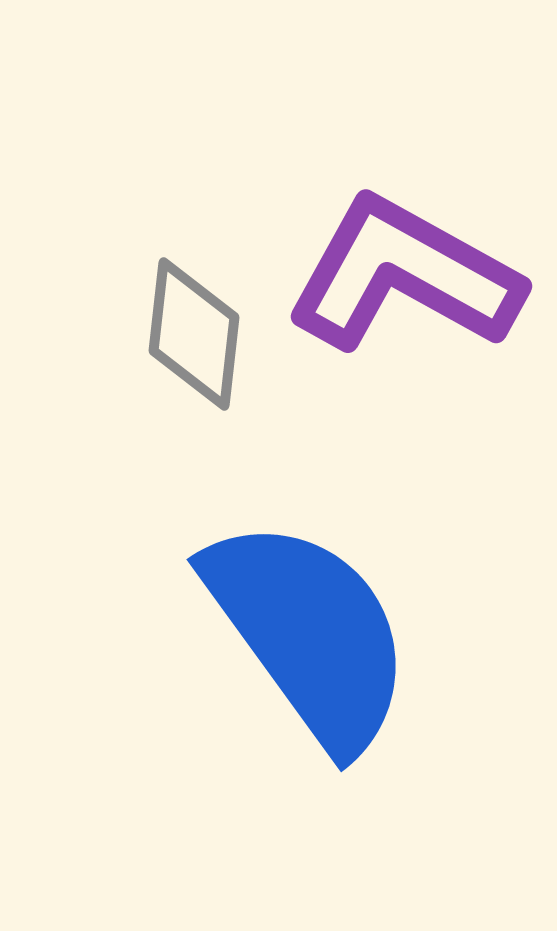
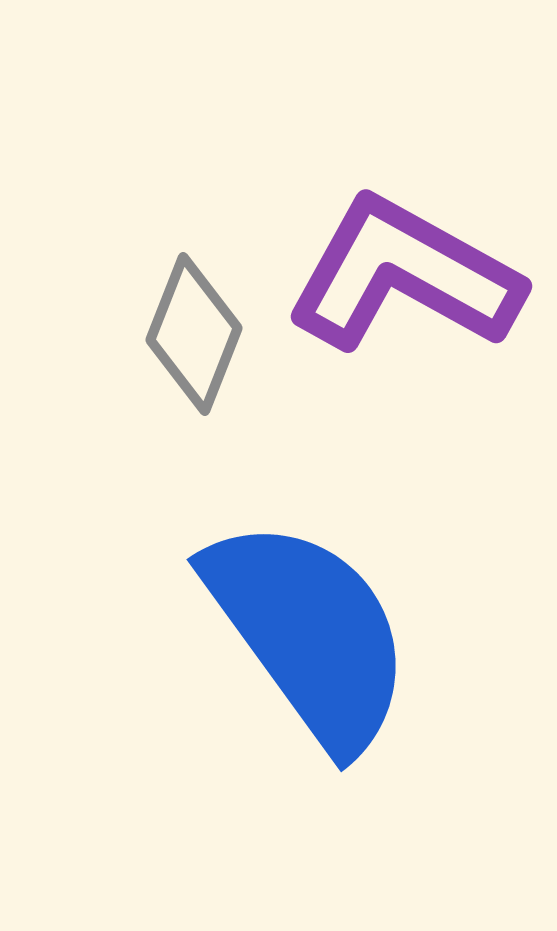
gray diamond: rotated 15 degrees clockwise
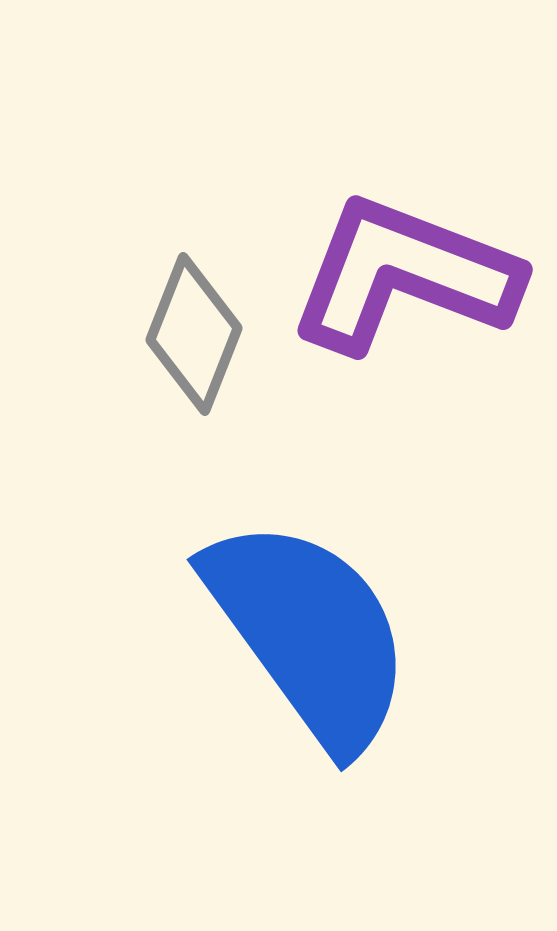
purple L-shape: rotated 8 degrees counterclockwise
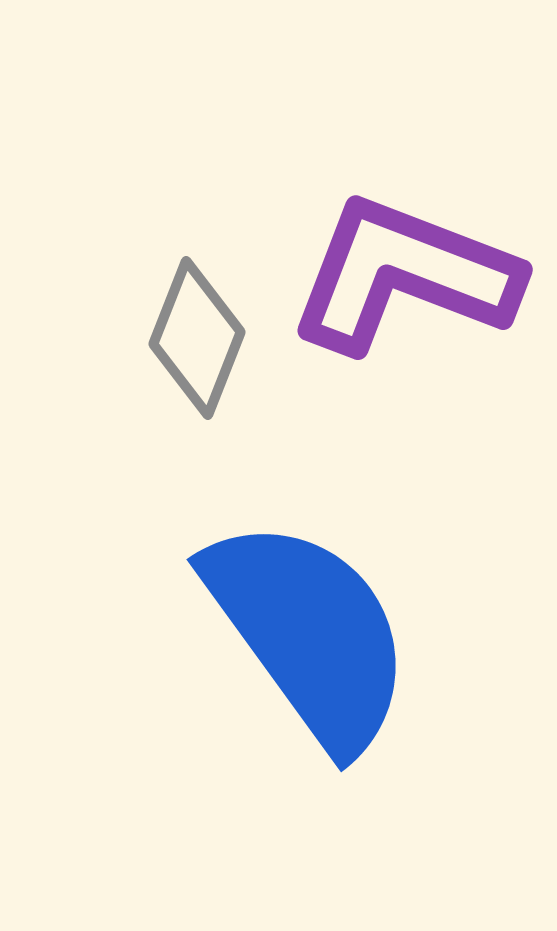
gray diamond: moved 3 px right, 4 px down
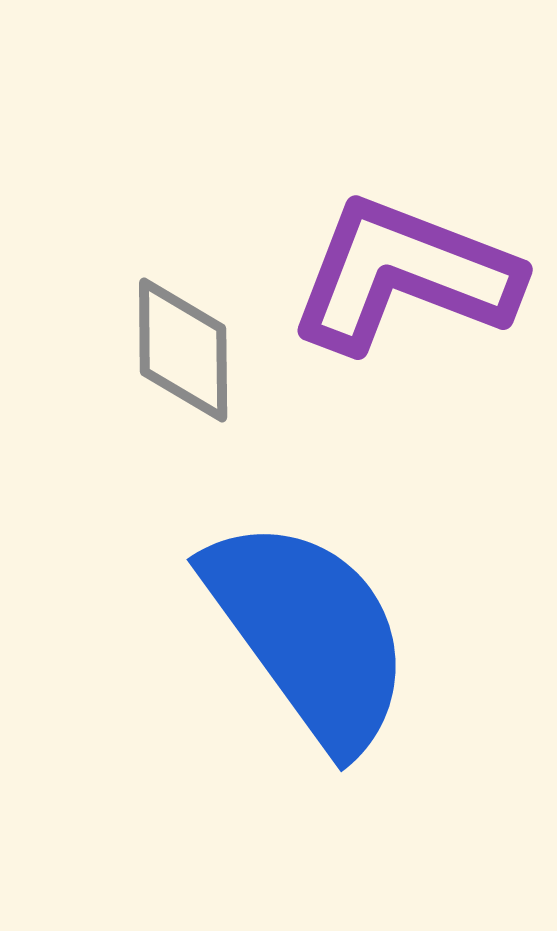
gray diamond: moved 14 px left, 12 px down; rotated 22 degrees counterclockwise
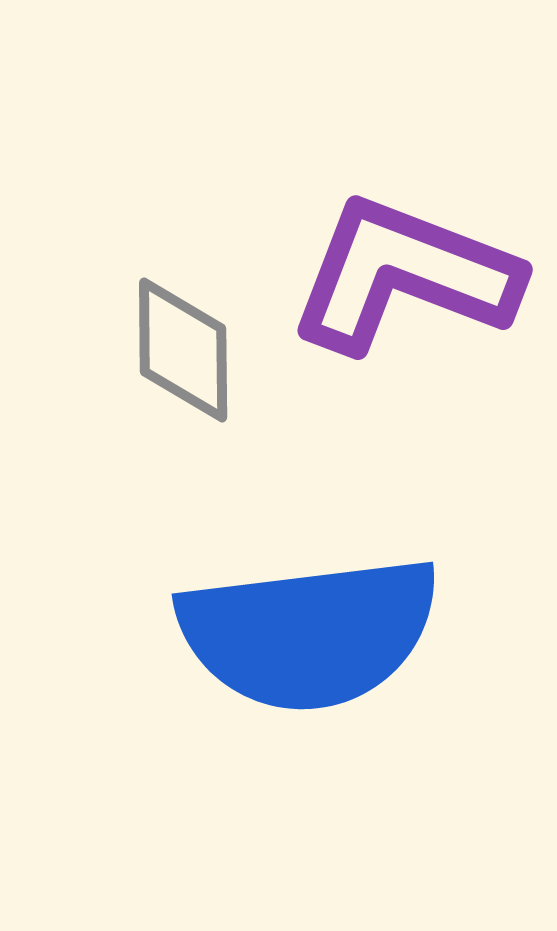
blue semicircle: rotated 119 degrees clockwise
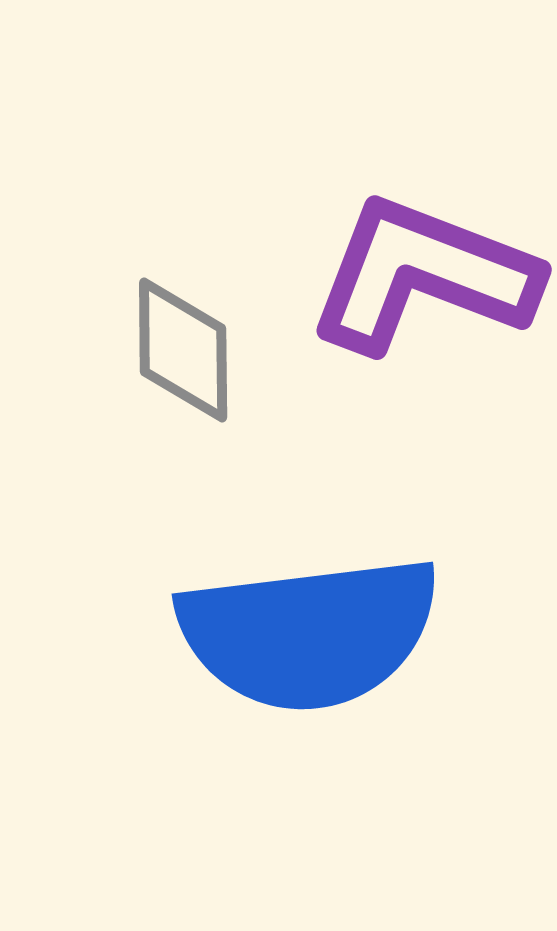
purple L-shape: moved 19 px right
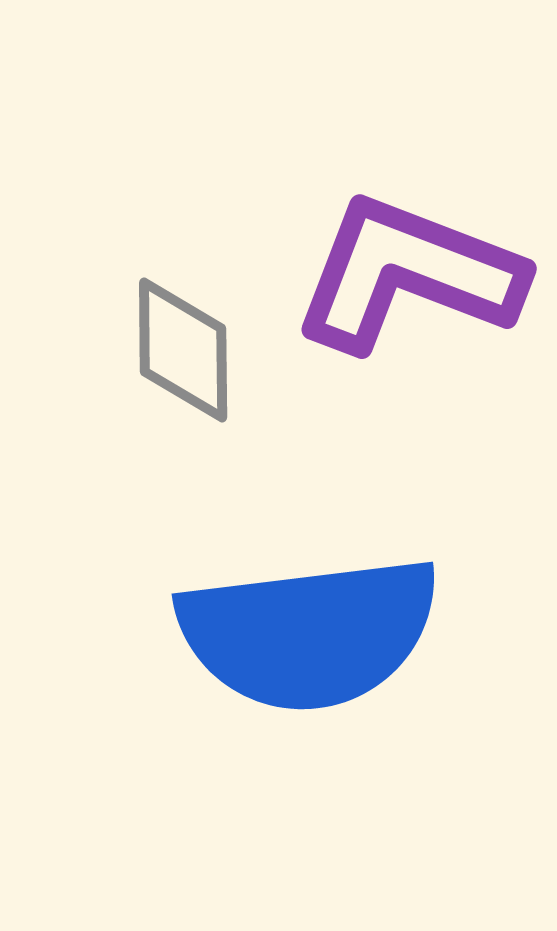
purple L-shape: moved 15 px left, 1 px up
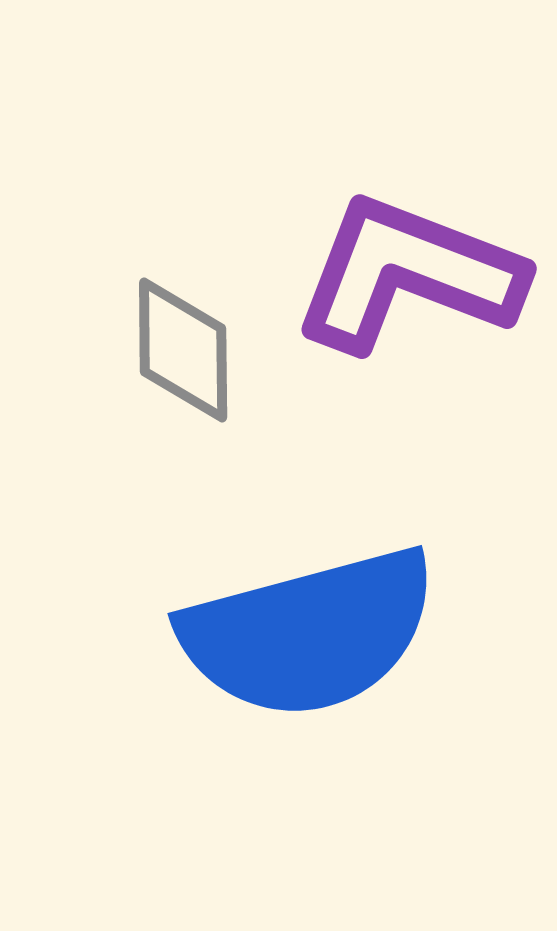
blue semicircle: rotated 8 degrees counterclockwise
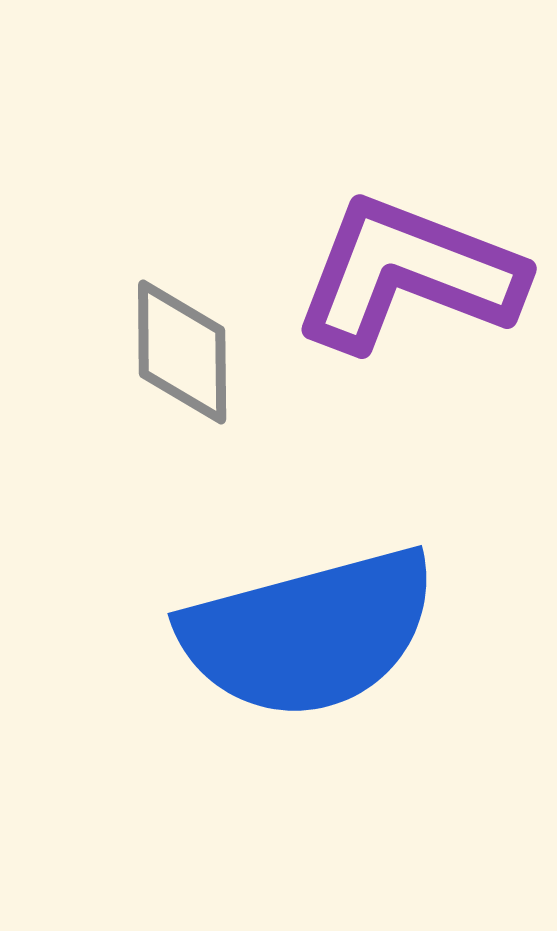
gray diamond: moved 1 px left, 2 px down
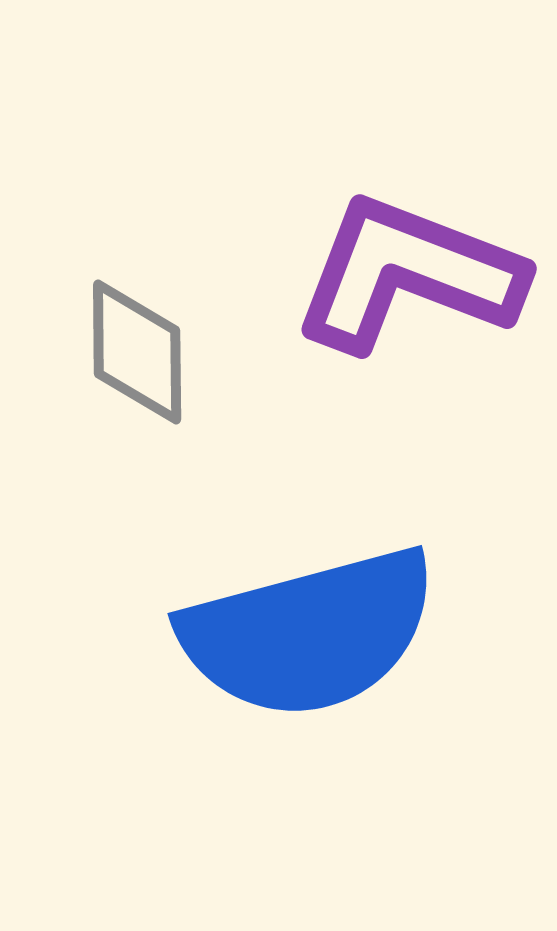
gray diamond: moved 45 px left
